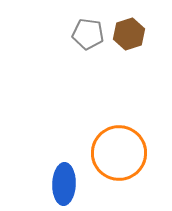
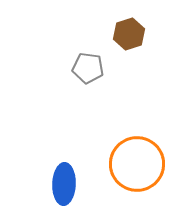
gray pentagon: moved 34 px down
orange circle: moved 18 px right, 11 px down
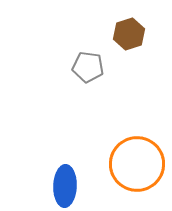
gray pentagon: moved 1 px up
blue ellipse: moved 1 px right, 2 px down
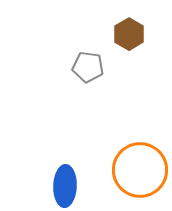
brown hexagon: rotated 12 degrees counterclockwise
orange circle: moved 3 px right, 6 px down
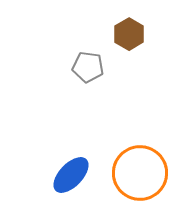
orange circle: moved 3 px down
blue ellipse: moved 6 px right, 11 px up; rotated 42 degrees clockwise
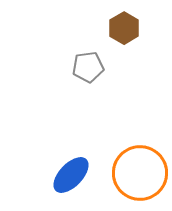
brown hexagon: moved 5 px left, 6 px up
gray pentagon: rotated 16 degrees counterclockwise
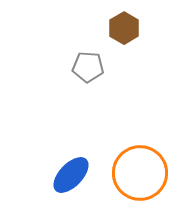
gray pentagon: rotated 12 degrees clockwise
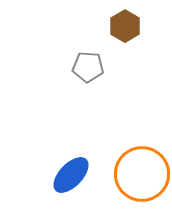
brown hexagon: moved 1 px right, 2 px up
orange circle: moved 2 px right, 1 px down
